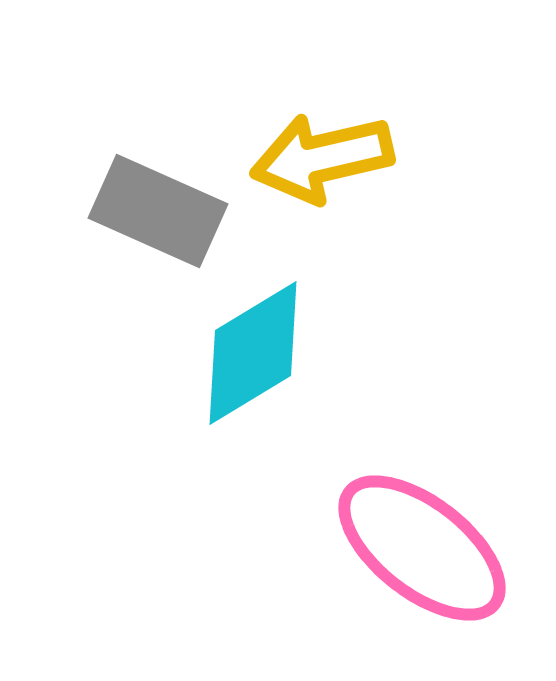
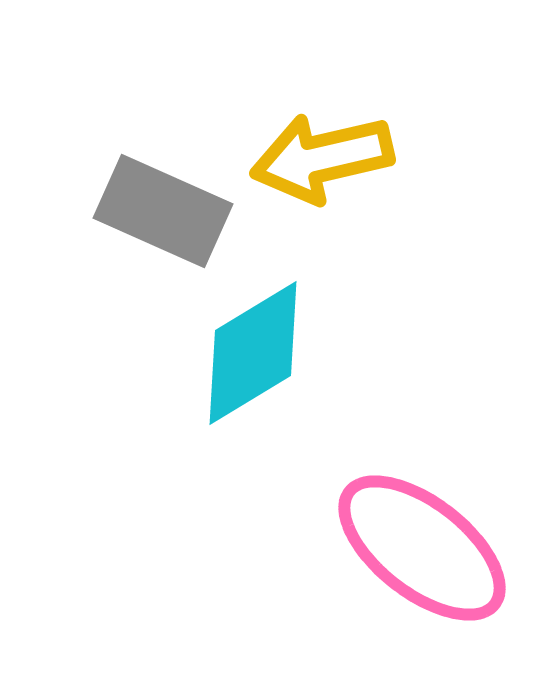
gray rectangle: moved 5 px right
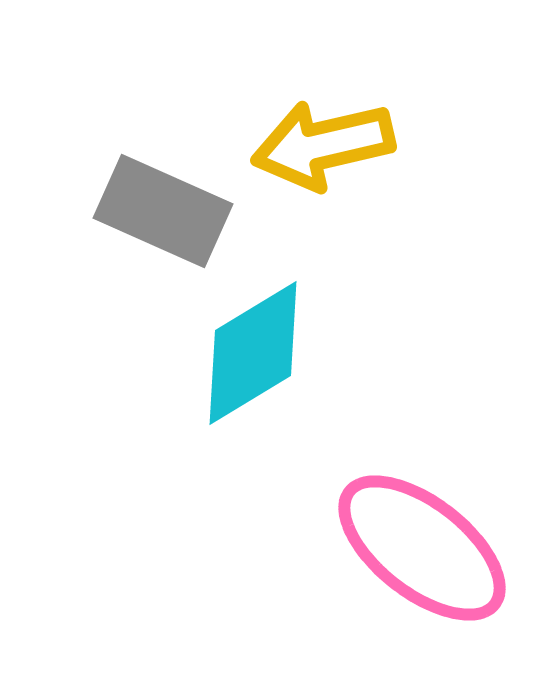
yellow arrow: moved 1 px right, 13 px up
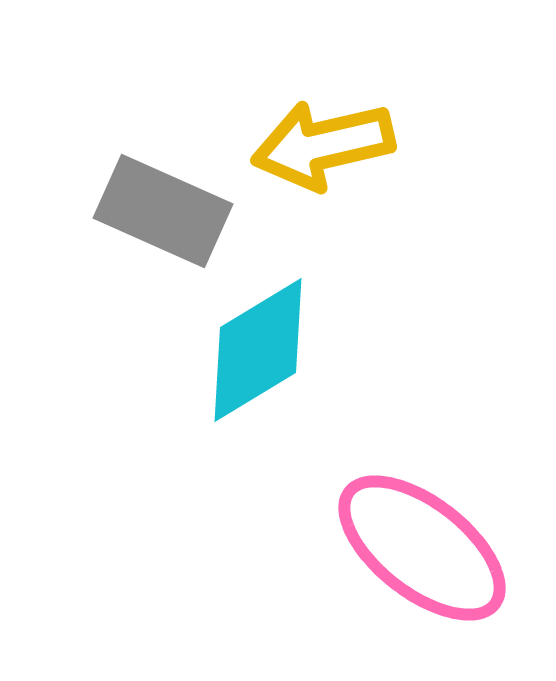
cyan diamond: moved 5 px right, 3 px up
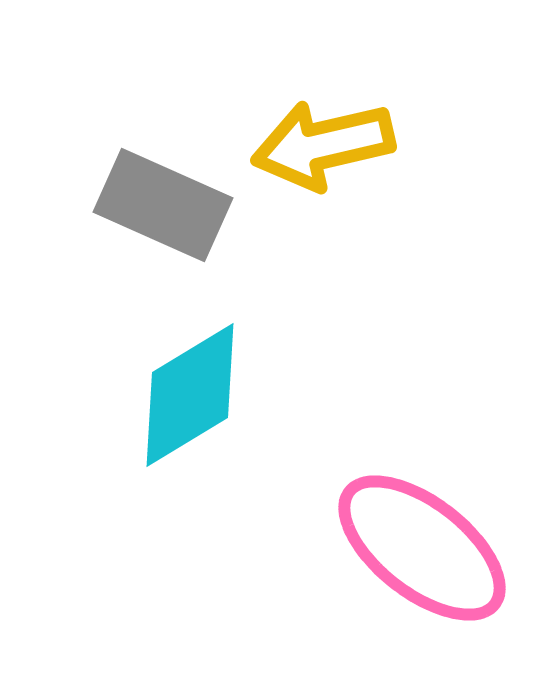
gray rectangle: moved 6 px up
cyan diamond: moved 68 px left, 45 px down
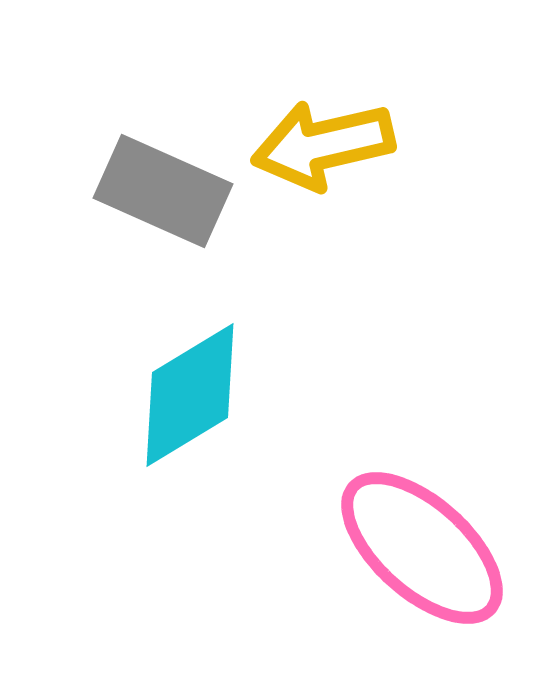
gray rectangle: moved 14 px up
pink ellipse: rotated 4 degrees clockwise
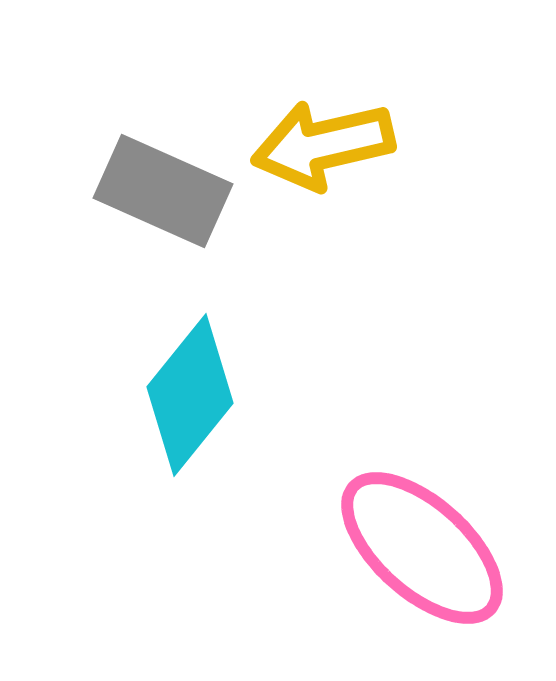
cyan diamond: rotated 20 degrees counterclockwise
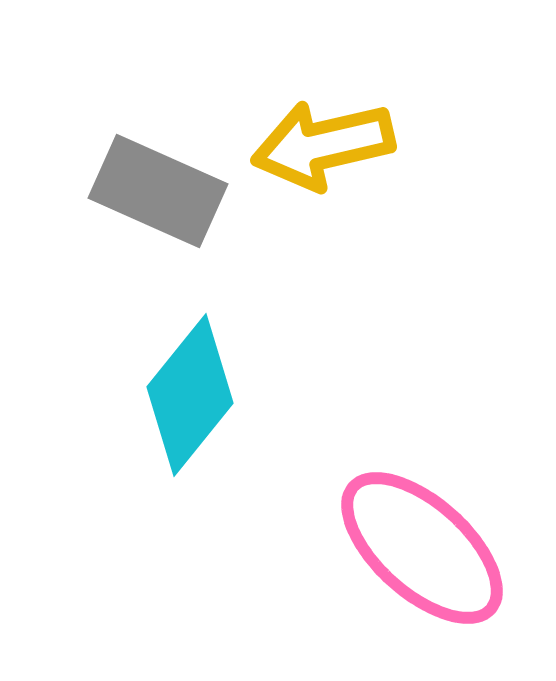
gray rectangle: moved 5 px left
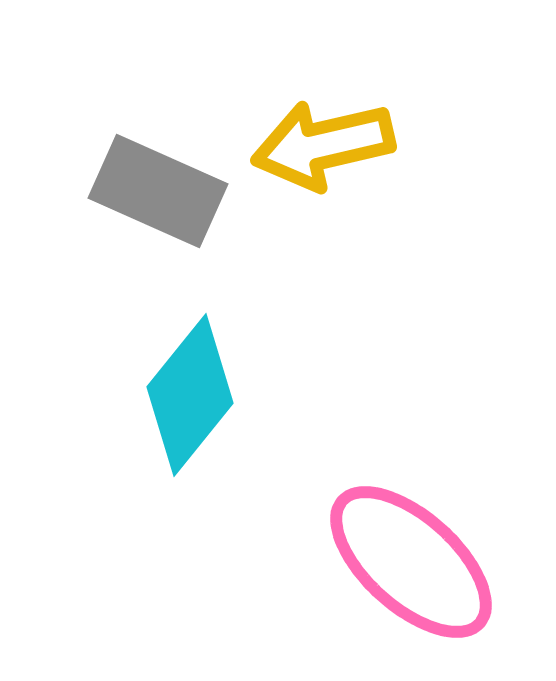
pink ellipse: moved 11 px left, 14 px down
